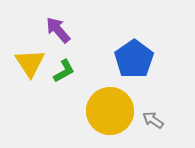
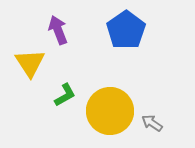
purple arrow: rotated 20 degrees clockwise
blue pentagon: moved 8 px left, 29 px up
green L-shape: moved 1 px right, 24 px down
gray arrow: moved 1 px left, 3 px down
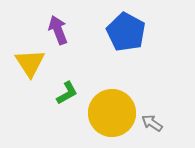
blue pentagon: moved 2 px down; rotated 9 degrees counterclockwise
green L-shape: moved 2 px right, 2 px up
yellow circle: moved 2 px right, 2 px down
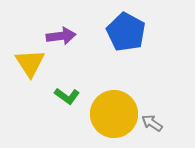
purple arrow: moved 3 px right, 6 px down; rotated 104 degrees clockwise
green L-shape: moved 3 px down; rotated 65 degrees clockwise
yellow circle: moved 2 px right, 1 px down
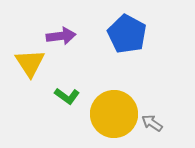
blue pentagon: moved 1 px right, 2 px down
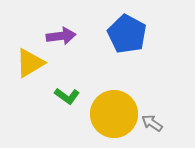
yellow triangle: rotated 32 degrees clockwise
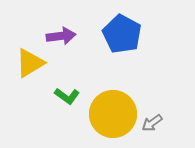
blue pentagon: moved 5 px left
yellow circle: moved 1 px left
gray arrow: rotated 70 degrees counterclockwise
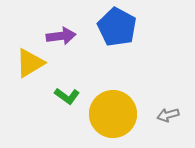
blue pentagon: moved 5 px left, 7 px up
gray arrow: moved 16 px right, 8 px up; rotated 20 degrees clockwise
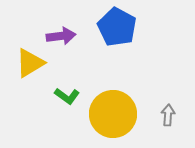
gray arrow: rotated 110 degrees clockwise
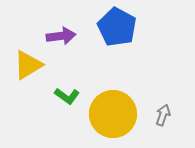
yellow triangle: moved 2 px left, 2 px down
gray arrow: moved 5 px left; rotated 15 degrees clockwise
